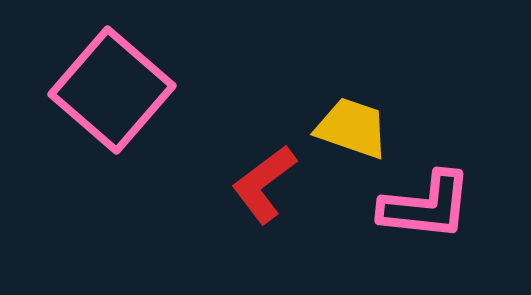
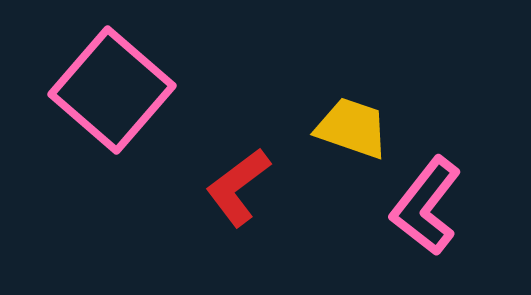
red L-shape: moved 26 px left, 3 px down
pink L-shape: rotated 122 degrees clockwise
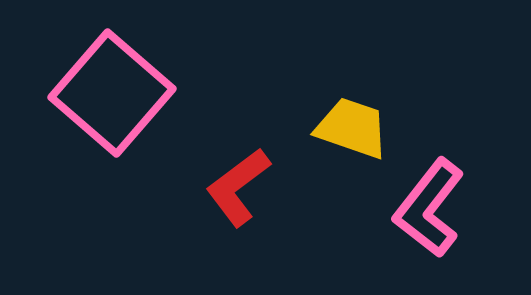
pink square: moved 3 px down
pink L-shape: moved 3 px right, 2 px down
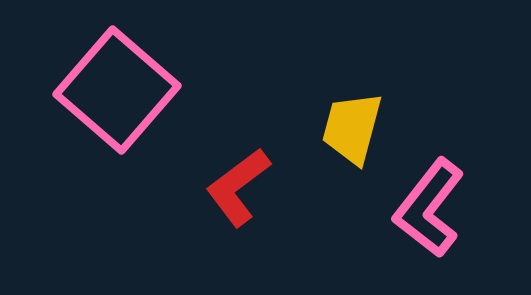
pink square: moved 5 px right, 3 px up
yellow trapezoid: rotated 94 degrees counterclockwise
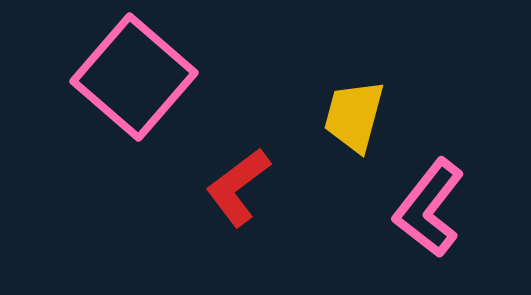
pink square: moved 17 px right, 13 px up
yellow trapezoid: moved 2 px right, 12 px up
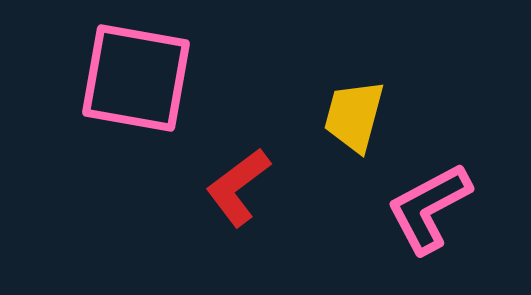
pink square: moved 2 px right, 1 px down; rotated 31 degrees counterclockwise
pink L-shape: rotated 24 degrees clockwise
